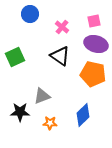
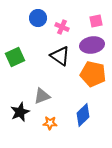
blue circle: moved 8 px right, 4 px down
pink square: moved 2 px right
pink cross: rotated 16 degrees counterclockwise
purple ellipse: moved 4 px left, 1 px down; rotated 25 degrees counterclockwise
black star: rotated 24 degrees counterclockwise
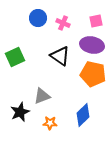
pink cross: moved 1 px right, 4 px up
purple ellipse: rotated 20 degrees clockwise
